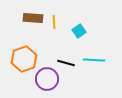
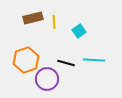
brown rectangle: rotated 18 degrees counterclockwise
orange hexagon: moved 2 px right, 1 px down
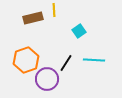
yellow line: moved 12 px up
black line: rotated 72 degrees counterclockwise
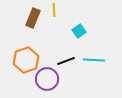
brown rectangle: rotated 54 degrees counterclockwise
black line: moved 2 px up; rotated 36 degrees clockwise
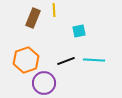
cyan square: rotated 24 degrees clockwise
purple circle: moved 3 px left, 4 px down
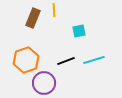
cyan line: rotated 20 degrees counterclockwise
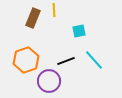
cyan line: rotated 65 degrees clockwise
purple circle: moved 5 px right, 2 px up
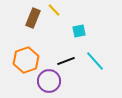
yellow line: rotated 40 degrees counterclockwise
cyan line: moved 1 px right, 1 px down
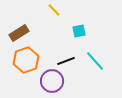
brown rectangle: moved 14 px left, 15 px down; rotated 36 degrees clockwise
purple circle: moved 3 px right
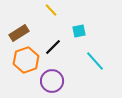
yellow line: moved 3 px left
black line: moved 13 px left, 14 px up; rotated 24 degrees counterclockwise
